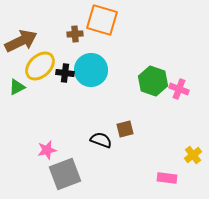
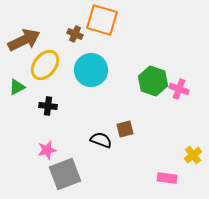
brown cross: rotated 28 degrees clockwise
brown arrow: moved 3 px right, 1 px up
yellow ellipse: moved 5 px right, 1 px up; rotated 8 degrees counterclockwise
black cross: moved 17 px left, 33 px down
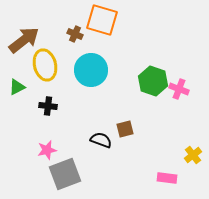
brown arrow: rotated 12 degrees counterclockwise
yellow ellipse: rotated 52 degrees counterclockwise
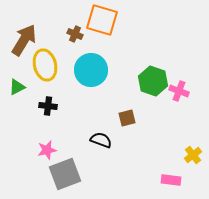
brown arrow: rotated 20 degrees counterclockwise
pink cross: moved 2 px down
brown square: moved 2 px right, 11 px up
pink rectangle: moved 4 px right, 2 px down
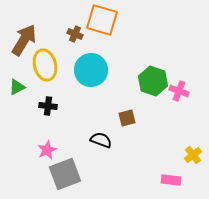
pink star: rotated 12 degrees counterclockwise
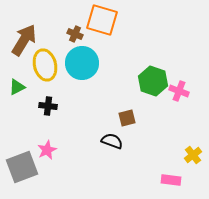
cyan circle: moved 9 px left, 7 px up
black semicircle: moved 11 px right, 1 px down
gray square: moved 43 px left, 7 px up
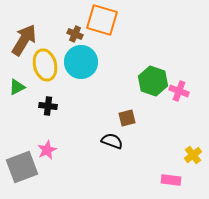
cyan circle: moved 1 px left, 1 px up
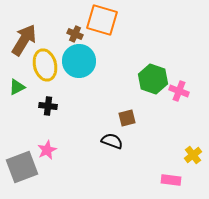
cyan circle: moved 2 px left, 1 px up
green hexagon: moved 2 px up
